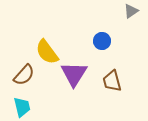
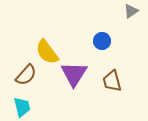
brown semicircle: moved 2 px right
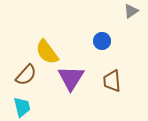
purple triangle: moved 3 px left, 4 px down
brown trapezoid: rotated 10 degrees clockwise
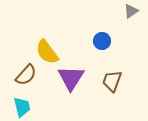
brown trapezoid: rotated 25 degrees clockwise
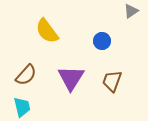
yellow semicircle: moved 21 px up
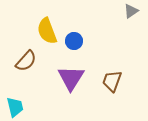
yellow semicircle: rotated 16 degrees clockwise
blue circle: moved 28 px left
brown semicircle: moved 14 px up
cyan trapezoid: moved 7 px left
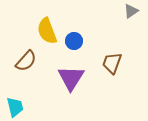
brown trapezoid: moved 18 px up
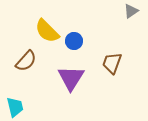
yellow semicircle: rotated 24 degrees counterclockwise
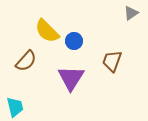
gray triangle: moved 2 px down
brown trapezoid: moved 2 px up
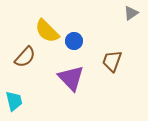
brown semicircle: moved 1 px left, 4 px up
purple triangle: rotated 16 degrees counterclockwise
cyan trapezoid: moved 1 px left, 6 px up
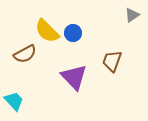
gray triangle: moved 1 px right, 2 px down
blue circle: moved 1 px left, 8 px up
brown semicircle: moved 3 px up; rotated 20 degrees clockwise
purple triangle: moved 3 px right, 1 px up
cyan trapezoid: rotated 30 degrees counterclockwise
